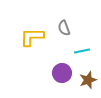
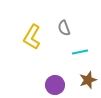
yellow L-shape: rotated 60 degrees counterclockwise
cyan line: moved 2 px left, 1 px down
purple circle: moved 7 px left, 12 px down
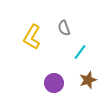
cyan line: rotated 42 degrees counterclockwise
purple circle: moved 1 px left, 2 px up
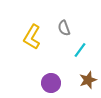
cyan line: moved 2 px up
purple circle: moved 3 px left
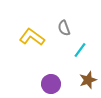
yellow L-shape: rotated 95 degrees clockwise
purple circle: moved 1 px down
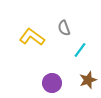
purple circle: moved 1 px right, 1 px up
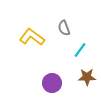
brown star: moved 1 px left, 3 px up; rotated 18 degrees clockwise
